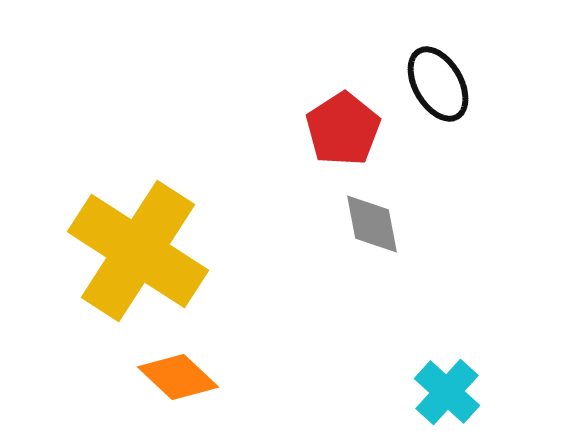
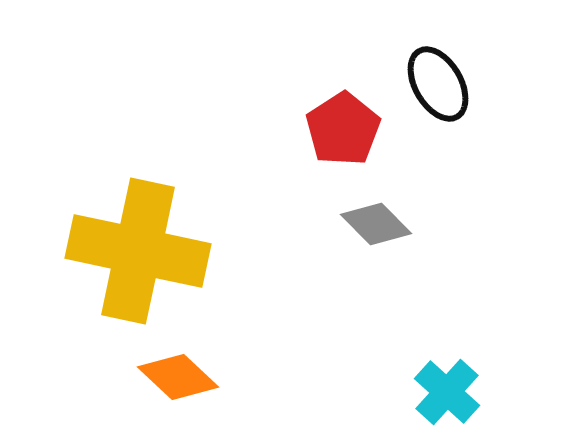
gray diamond: moved 4 px right; rotated 34 degrees counterclockwise
yellow cross: rotated 21 degrees counterclockwise
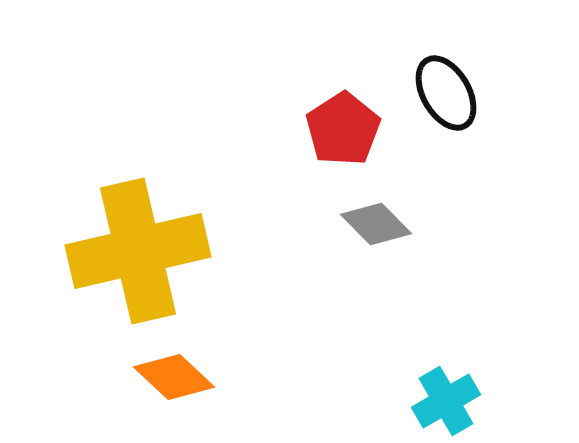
black ellipse: moved 8 px right, 9 px down
yellow cross: rotated 25 degrees counterclockwise
orange diamond: moved 4 px left
cyan cross: moved 1 px left, 9 px down; rotated 18 degrees clockwise
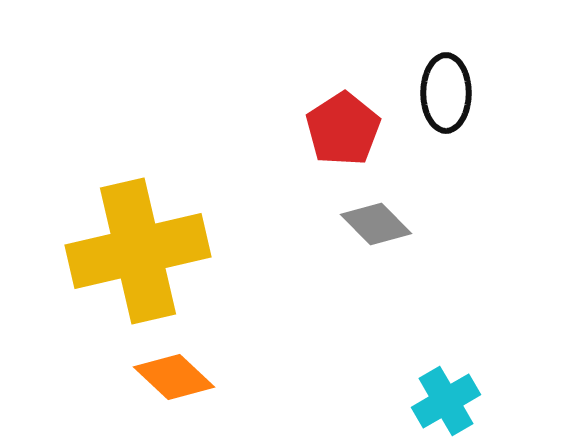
black ellipse: rotated 30 degrees clockwise
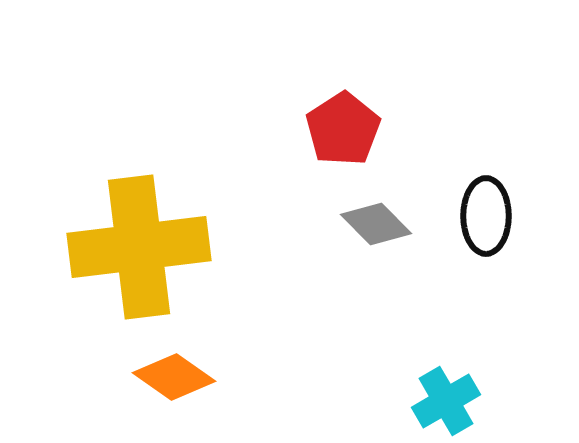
black ellipse: moved 40 px right, 123 px down
yellow cross: moved 1 px right, 4 px up; rotated 6 degrees clockwise
orange diamond: rotated 8 degrees counterclockwise
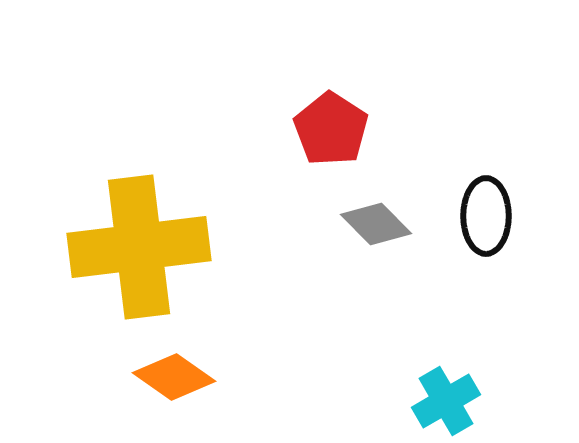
red pentagon: moved 12 px left; rotated 6 degrees counterclockwise
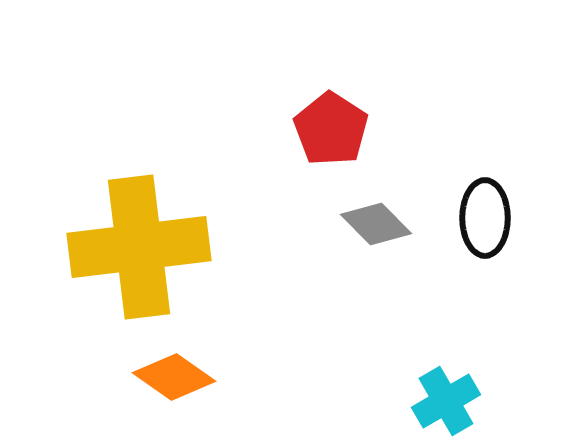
black ellipse: moved 1 px left, 2 px down
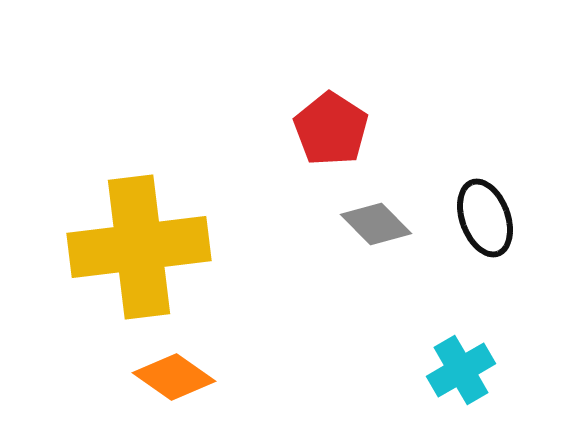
black ellipse: rotated 20 degrees counterclockwise
cyan cross: moved 15 px right, 31 px up
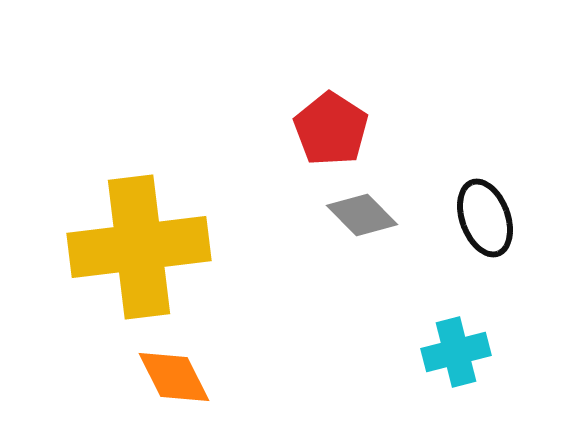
gray diamond: moved 14 px left, 9 px up
cyan cross: moved 5 px left, 18 px up; rotated 16 degrees clockwise
orange diamond: rotated 28 degrees clockwise
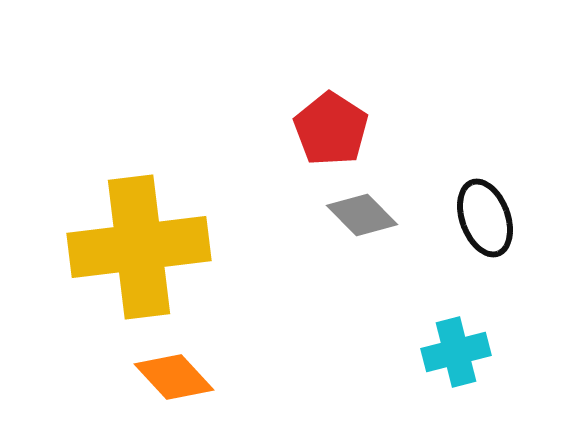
orange diamond: rotated 16 degrees counterclockwise
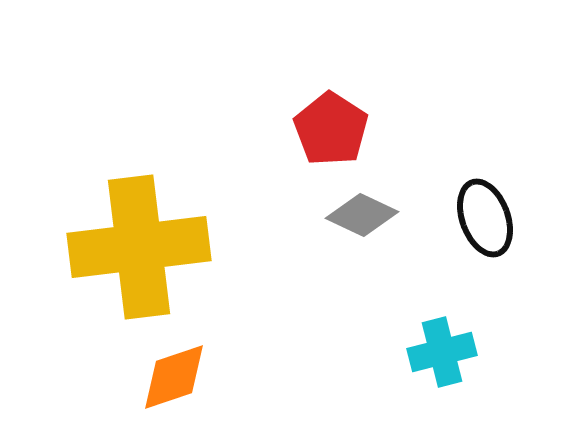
gray diamond: rotated 20 degrees counterclockwise
cyan cross: moved 14 px left
orange diamond: rotated 66 degrees counterclockwise
